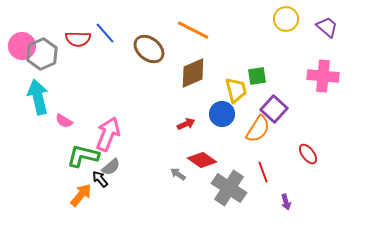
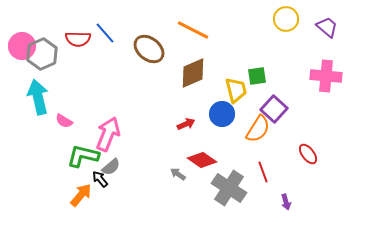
pink cross: moved 3 px right
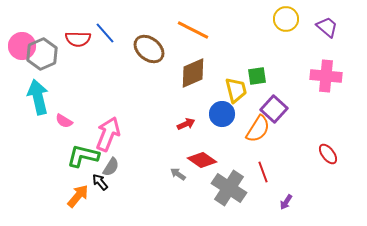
red ellipse: moved 20 px right
gray semicircle: rotated 18 degrees counterclockwise
black arrow: moved 3 px down
orange arrow: moved 3 px left, 1 px down
purple arrow: rotated 49 degrees clockwise
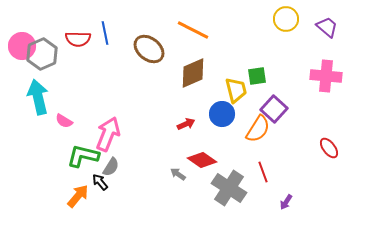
blue line: rotated 30 degrees clockwise
red ellipse: moved 1 px right, 6 px up
